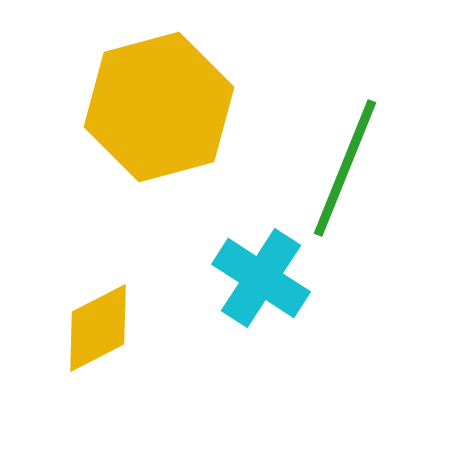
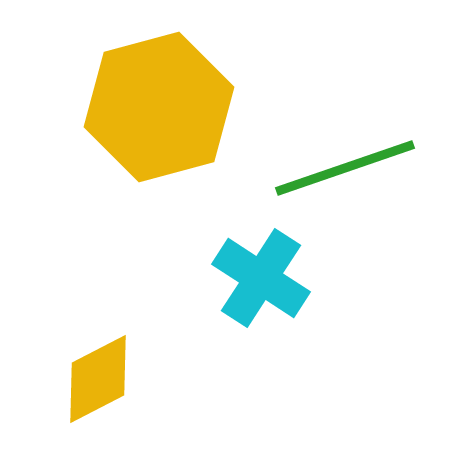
green line: rotated 49 degrees clockwise
yellow diamond: moved 51 px down
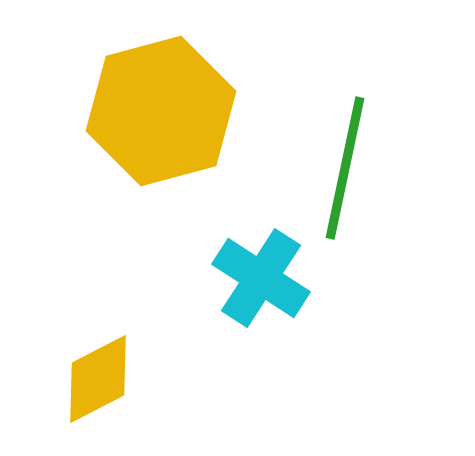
yellow hexagon: moved 2 px right, 4 px down
green line: rotated 59 degrees counterclockwise
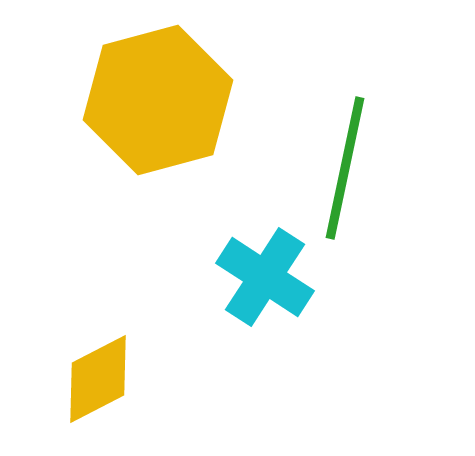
yellow hexagon: moved 3 px left, 11 px up
cyan cross: moved 4 px right, 1 px up
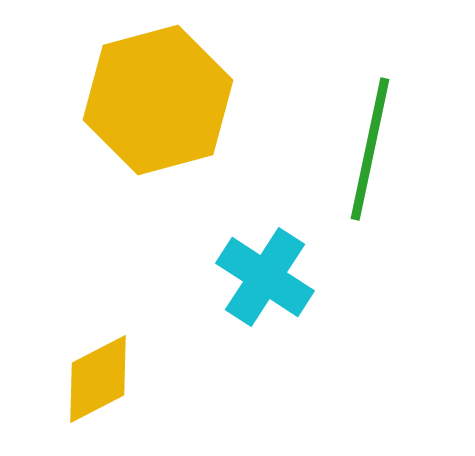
green line: moved 25 px right, 19 px up
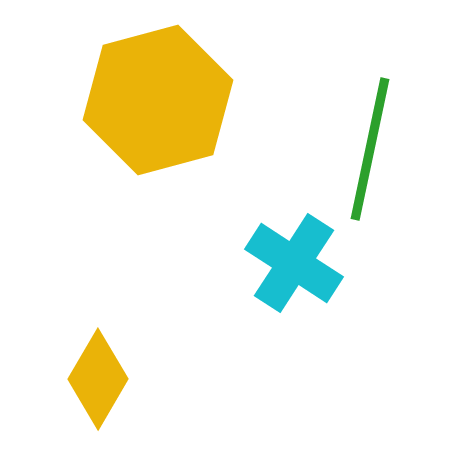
cyan cross: moved 29 px right, 14 px up
yellow diamond: rotated 32 degrees counterclockwise
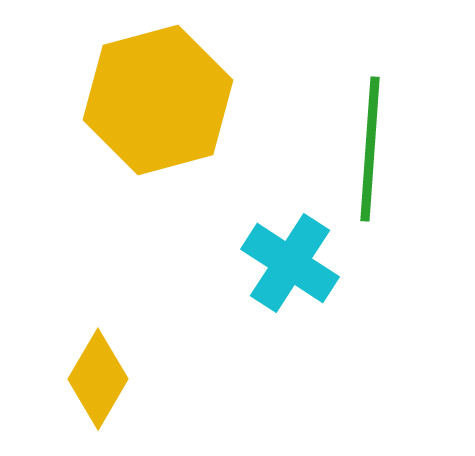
green line: rotated 8 degrees counterclockwise
cyan cross: moved 4 px left
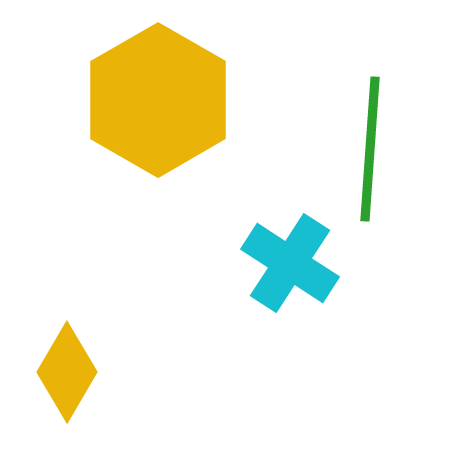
yellow hexagon: rotated 15 degrees counterclockwise
yellow diamond: moved 31 px left, 7 px up
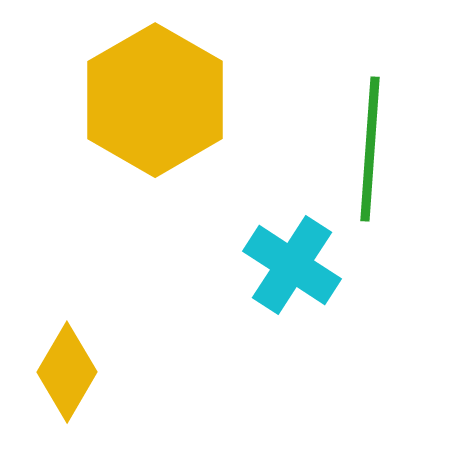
yellow hexagon: moved 3 px left
cyan cross: moved 2 px right, 2 px down
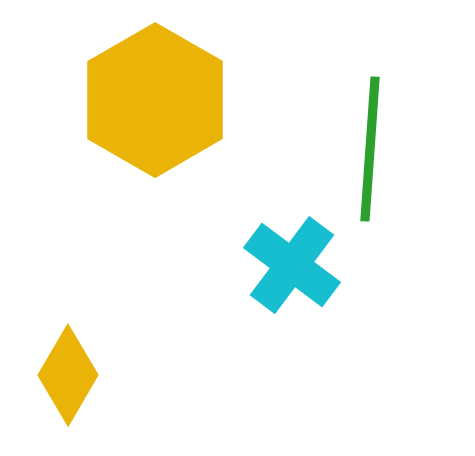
cyan cross: rotated 4 degrees clockwise
yellow diamond: moved 1 px right, 3 px down
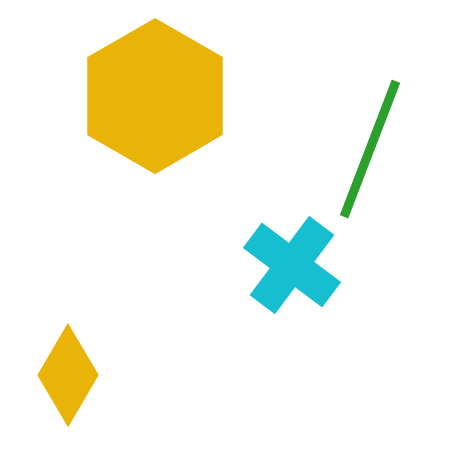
yellow hexagon: moved 4 px up
green line: rotated 17 degrees clockwise
